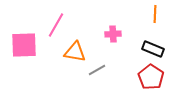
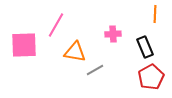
black rectangle: moved 8 px left, 2 px up; rotated 45 degrees clockwise
gray line: moved 2 px left
red pentagon: rotated 10 degrees clockwise
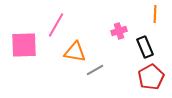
pink cross: moved 6 px right, 3 px up; rotated 14 degrees counterclockwise
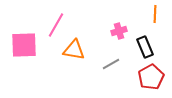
orange triangle: moved 1 px left, 2 px up
gray line: moved 16 px right, 6 px up
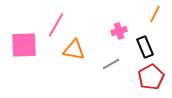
orange line: rotated 24 degrees clockwise
